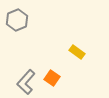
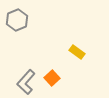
orange square: rotated 14 degrees clockwise
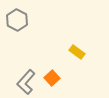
gray hexagon: rotated 10 degrees counterclockwise
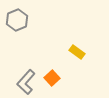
gray hexagon: rotated 10 degrees clockwise
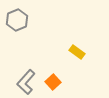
orange square: moved 1 px right, 4 px down
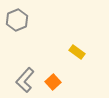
gray L-shape: moved 1 px left, 2 px up
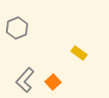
gray hexagon: moved 8 px down
yellow rectangle: moved 2 px right, 1 px down
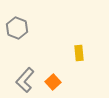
gray hexagon: rotated 15 degrees counterclockwise
yellow rectangle: rotated 49 degrees clockwise
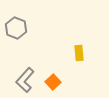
gray hexagon: moved 1 px left
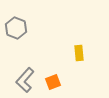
orange square: rotated 21 degrees clockwise
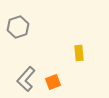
gray hexagon: moved 2 px right, 1 px up; rotated 20 degrees clockwise
gray L-shape: moved 1 px right, 1 px up
